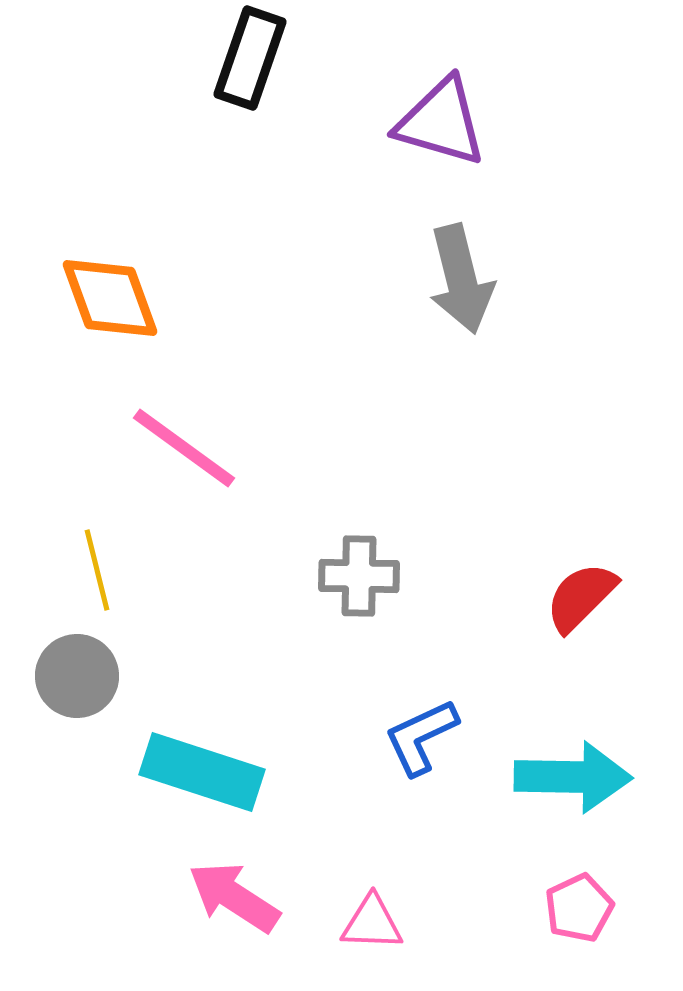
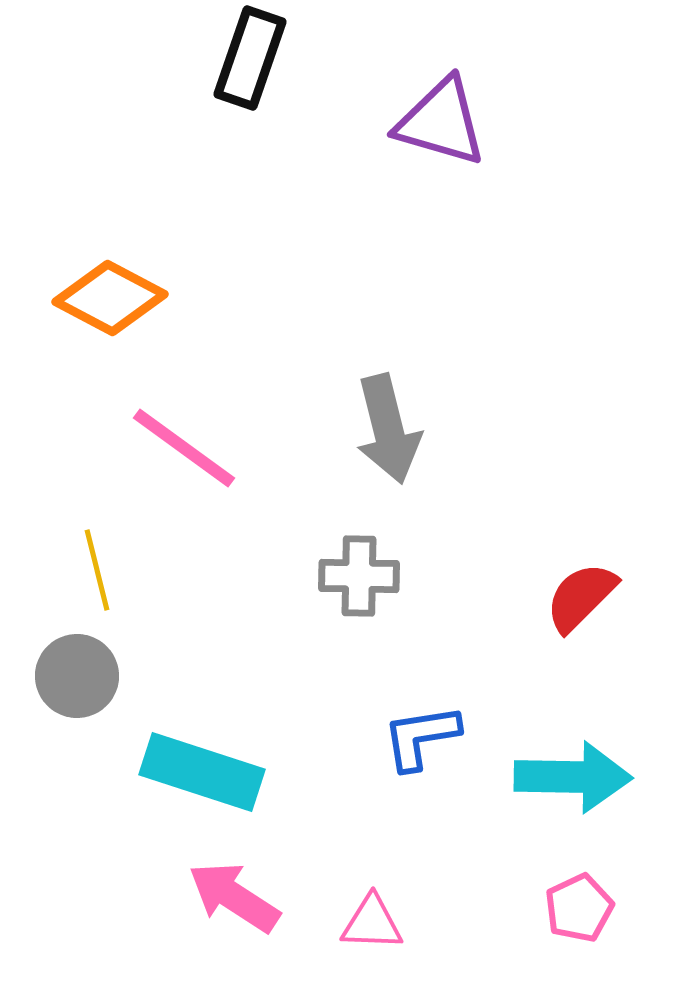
gray arrow: moved 73 px left, 150 px down
orange diamond: rotated 42 degrees counterclockwise
blue L-shape: rotated 16 degrees clockwise
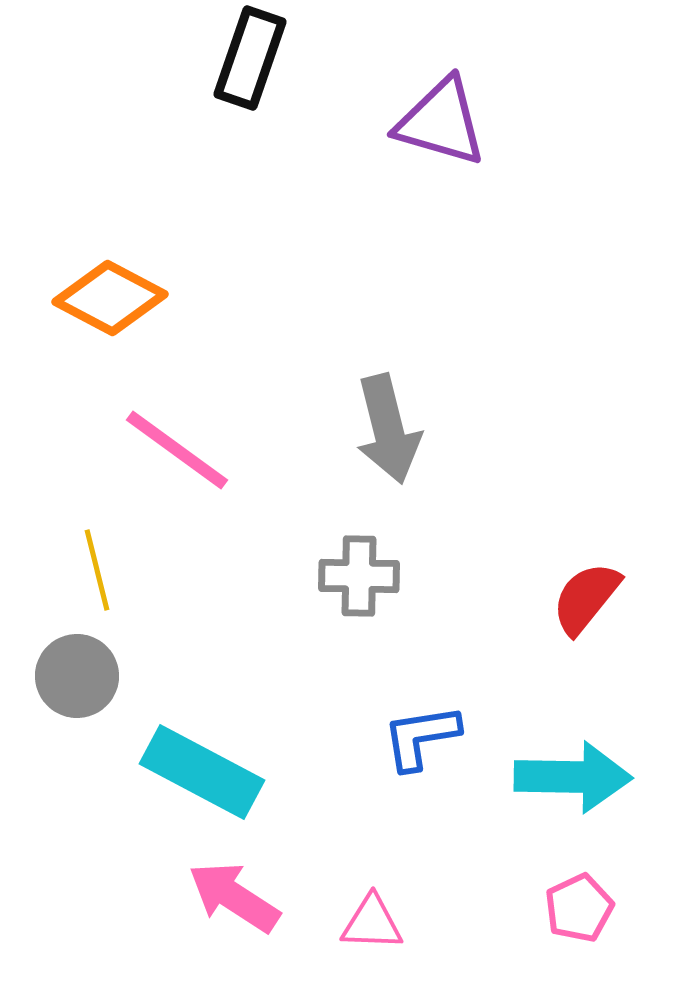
pink line: moved 7 px left, 2 px down
red semicircle: moved 5 px right, 1 px down; rotated 6 degrees counterclockwise
cyan rectangle: rotated 10 degrees clockwise
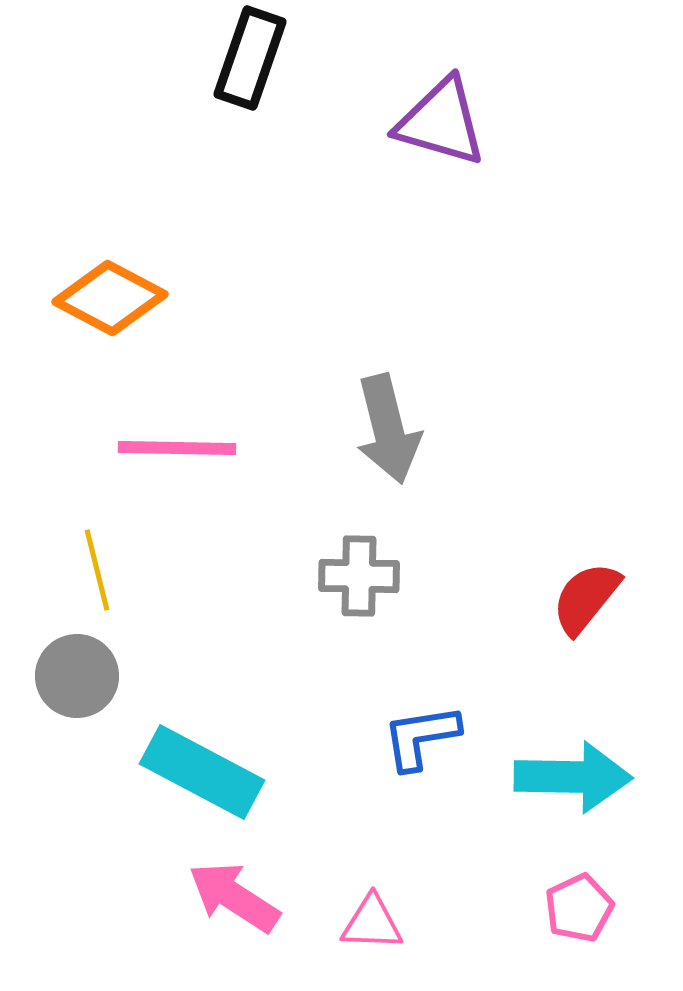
pink line: moved 2 px up; rotated 35 degrees counterclockwise
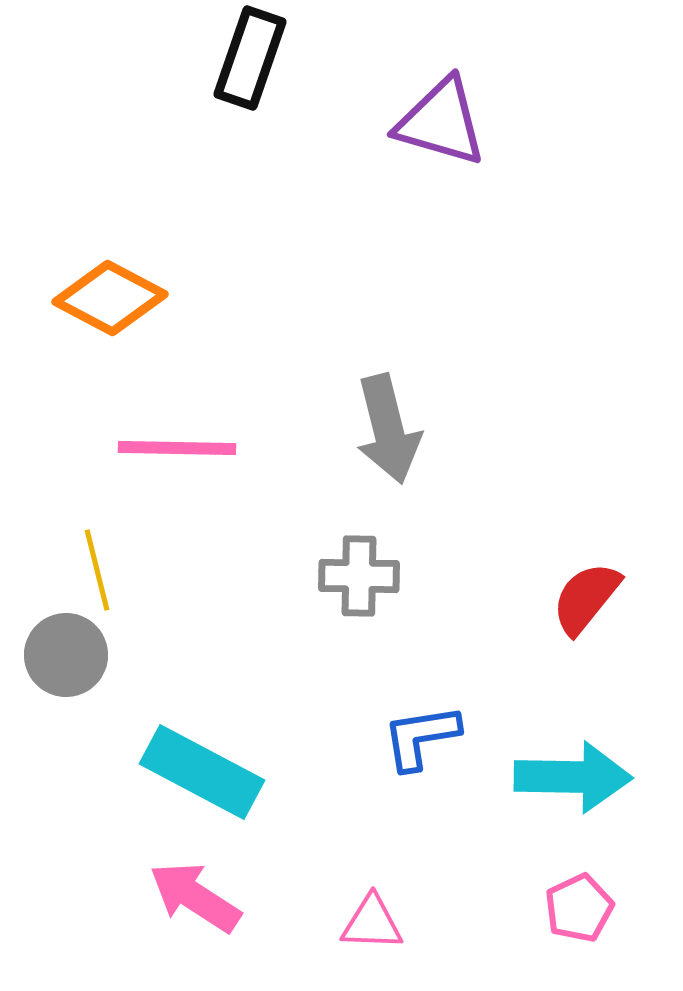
gray circle: moved 11 px left, 21 px up
pink arrow: moved 39 px left
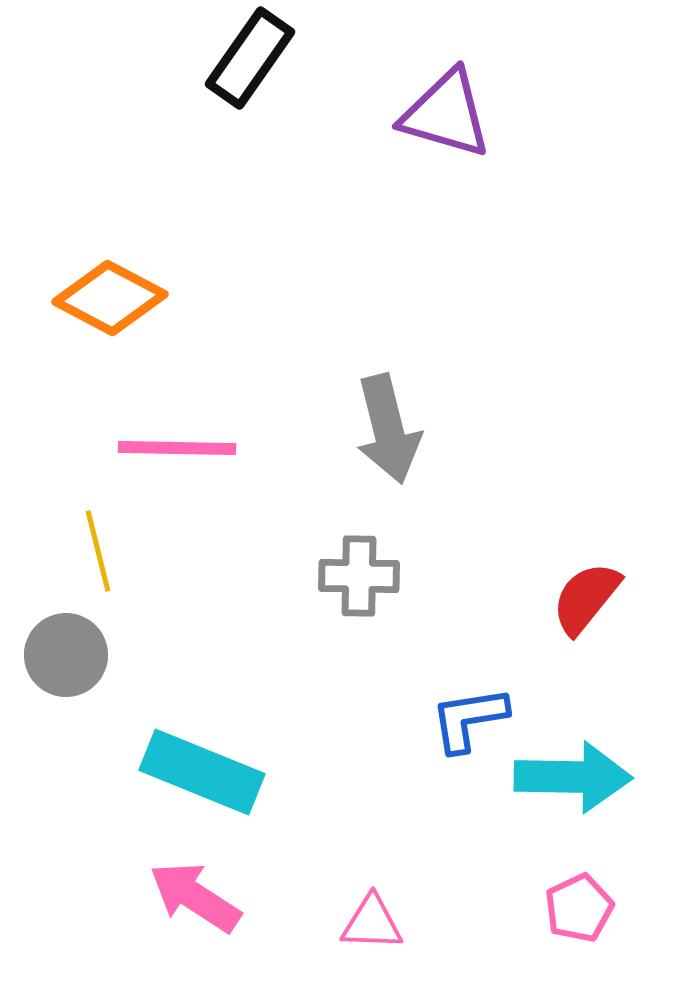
black rectangle: rotated 16 degrees clockwise
purple triangle: moved 5 px right, 8 px up
yellow line: moved 1 px right, 19 px up
blue L-shape: moved 48 px right, 18 px up
cyan rectangle: rotated 6 degrees counterclockwise
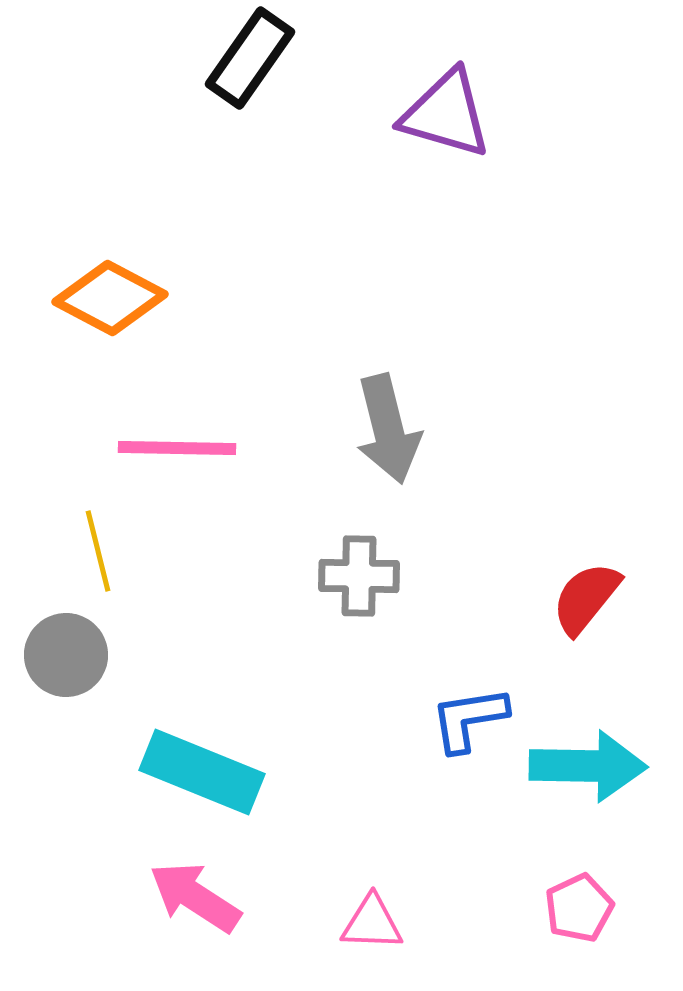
cyan arrow: moved 15 px right, 11 px up
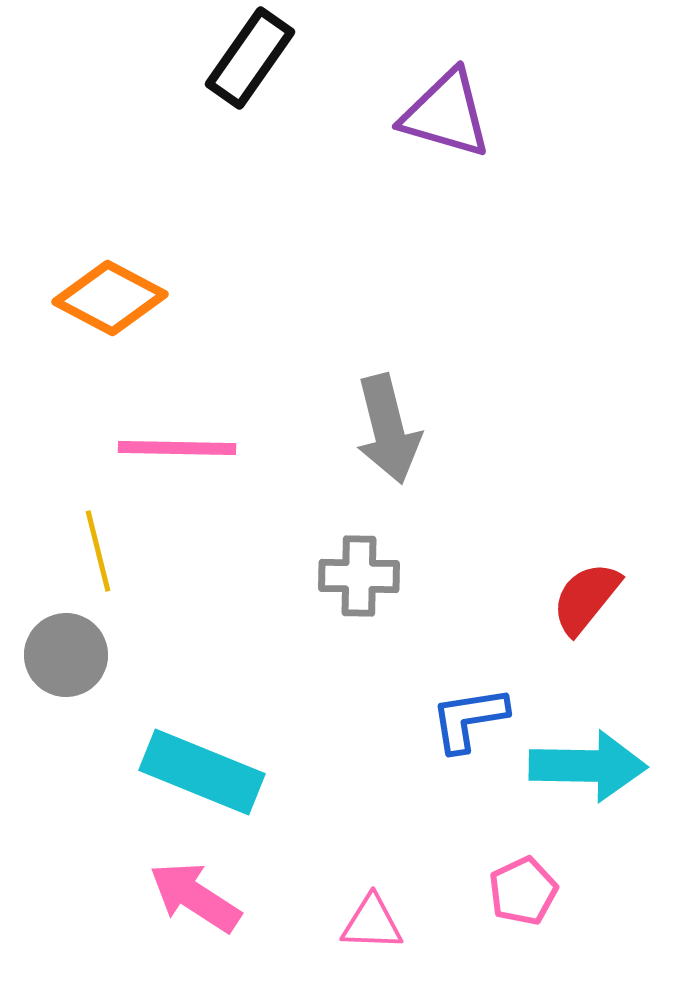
pink pentagon: moved 56 px left, 17 px up
